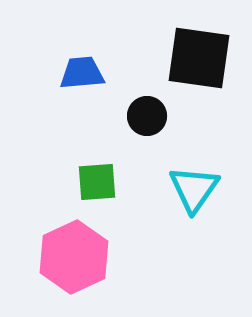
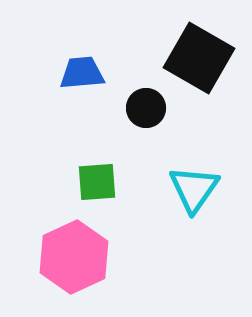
black square: rotated 22 degrees clockwise
black circle: moved 1 px left, 8 px up
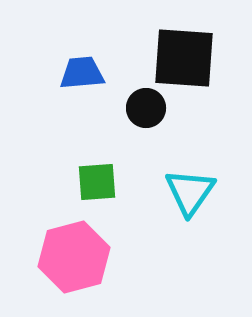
black square: moved 15 px left; rotated 26 degrees counterclockwise
cyan triangle: moved 4 px left, 3 px down
pink hexagon: rotated 10 degrees clockwise
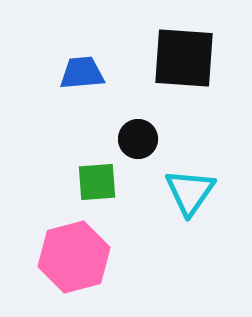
black circle: moved 8 px left, 31 px down
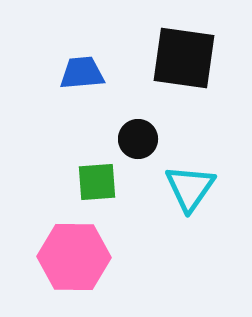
black square: rotated 4 degrees clockwise
cyan triangle: moved 4 px up
pink hexagon: rotated 16 degrees clockwise
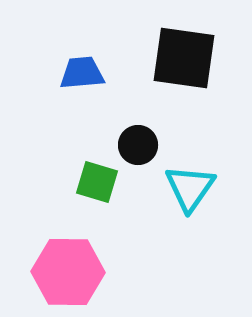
black circle: moved 6 px down
green square: rotated 21 degrees clockwise
pink hexagon: moved 6 px left, 15 px down
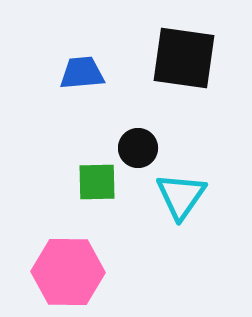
black circle: moved 3 px down
green square: rotated 18 degrees counterclockwise
cyan triangle: moved 9 px left, 8 px down
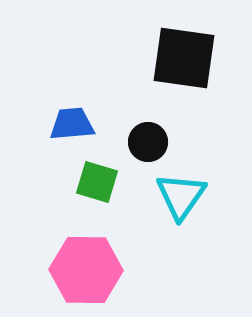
blue trapezoid: moved 10 px left, 51 px down
black circle: moved 10 px right, 6 px up
green square: rotated 18 degrees clockwise
pink hexagon: moved 18 px right, 2 px up
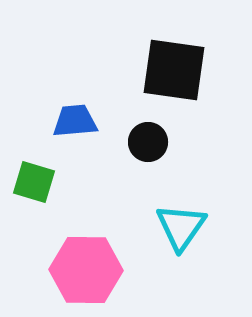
black square: moved 10 px left, 12 px down
blue trapezoid: moved 3 px right, 3 px up
green square: moved 63 px left
cyan triangle: moved 31 px down
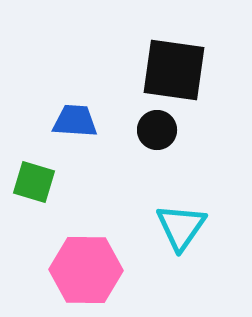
blue trapezoid: rotated 9 degrees clockwise
black circle: moved 9 px right, 12 px up
